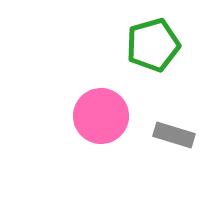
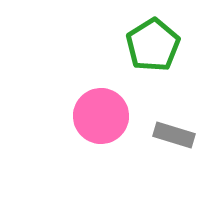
green pentagon: rotated 16 degrees counterclockwise
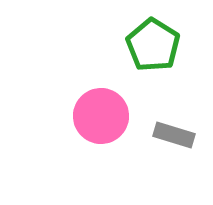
green pentagon: rotated 8 degrees counterclockwise
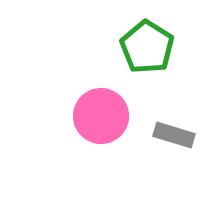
green pentagon: moved 6 px left, 2 px down
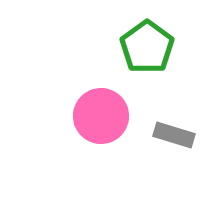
green pentagon: rotated 4 degrees clockwise
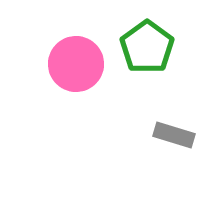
pink circle: moved 25 px left, 52 px up
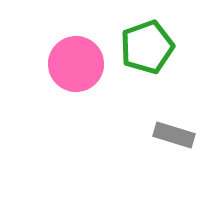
green pentagon: rotated 16 degrees clockwise
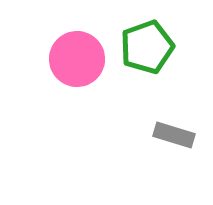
pink circle: moved 1 px right, 5 px up
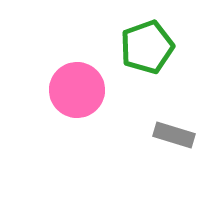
pink circle: moved 31 px down
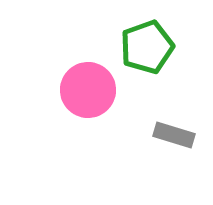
pink circle: moved 11 px right
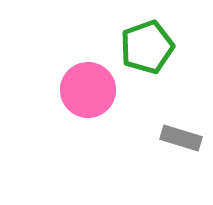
gray rectangle: moved 7 px right, 3 px down
